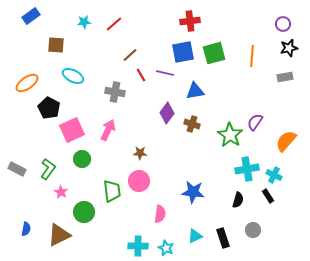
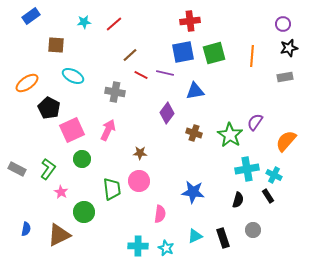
red line at (141, 75): rotated 32 degrees counterclockwise
brown cross at (192, 124): moved 2 px right, 9 px down
green trapezoid at (112, 191): moved 2 px up
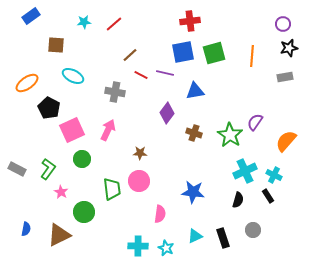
cyan cross at (247, 169): moved 2 px left, 2 px down; rotated 15 degrees counterclockwise
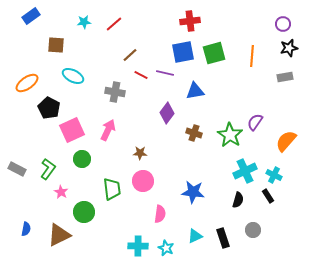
pink circle at (139, 181): moved 4 px right
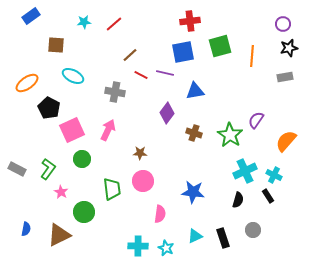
green square at (214, 53): moved 6 px right, 7 px up
purple semicircle at (255, 122): moved 1 px right, 2 px up
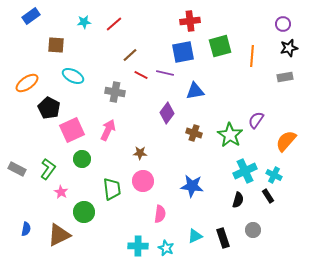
blue star at (193, 192): moved 1 px left, 6 px up
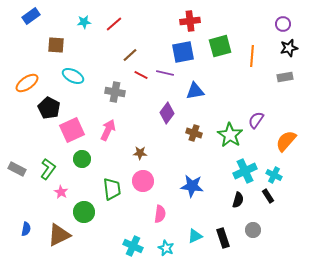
cyan cross at (138, 246): moved 5 px left; rotated 24 degrees clockwise
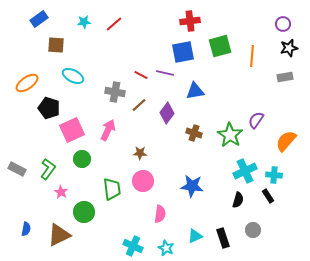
blue rectangle at (31, 16): moved 8 px right, 3 px down
brown line at (130, 55): moved 9 px right, 50 px down
black pentagon at (49, 108): rotated 10 degrees counterclockwise
cyan cross at (274, 175): rotated 21 degrees counterclockwise
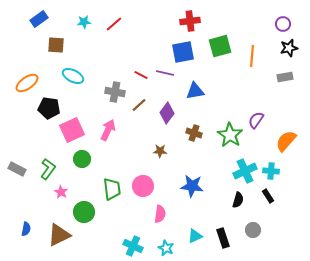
black pentagon at (49, 108): rotated 10 degrees counterclockwise
brown star at (140, 153): moved 20 px right, 2 px up
cyan cross at (274, 175): moved 3 px left, 4 px up
pink circle at (143, 181): moved 5 px down
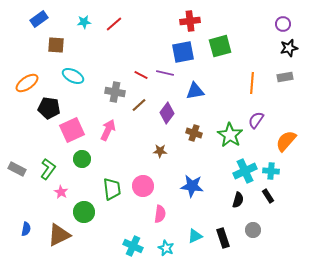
orange line at (252, 56): moved 27 px down
